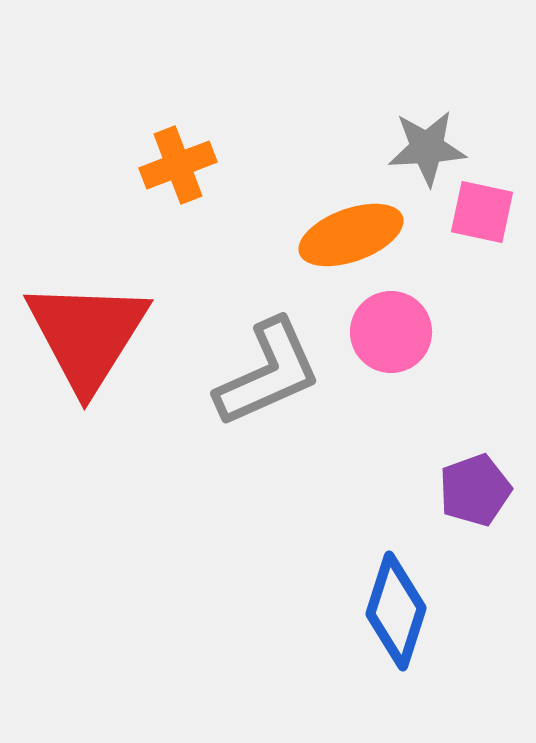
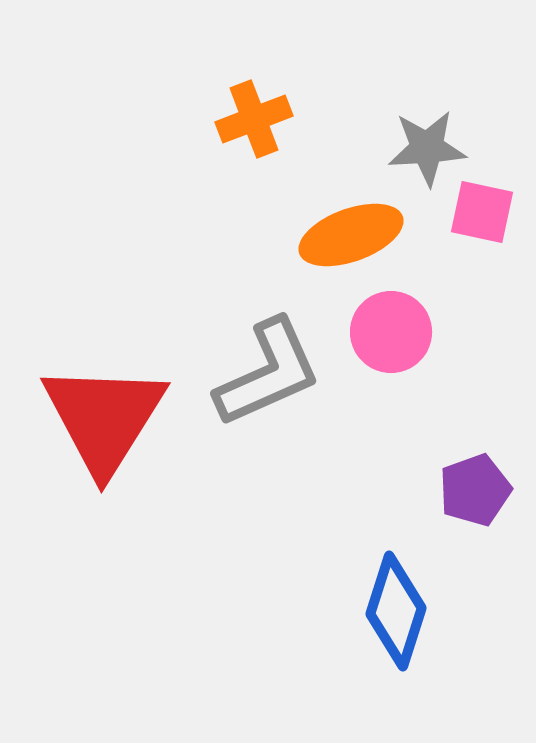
orange cross: moved 76 px right, 46 px up
red triangle: moved 17 px right, 83 px down
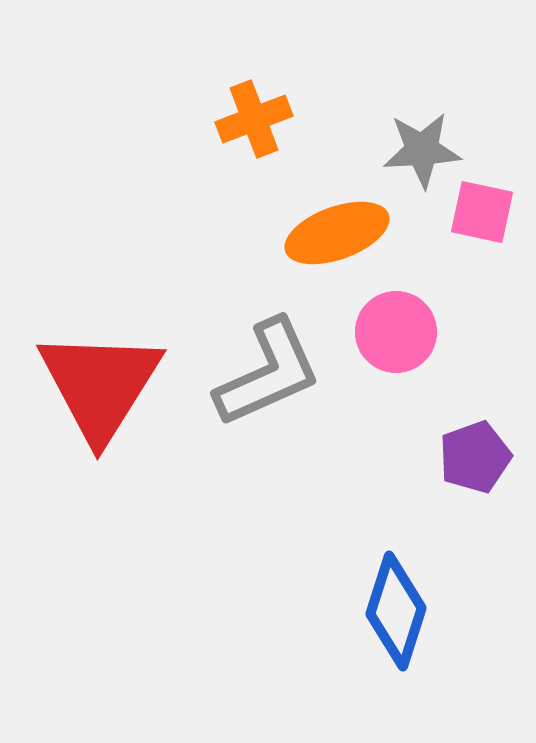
gray star: moved 5 px left, 2 px down
orange ellipse: moved 14 px left, 2 px up
pink circle: moved 5 px right
red triangle: moved 4 px left, 33 px up
purple pentagon: moved 33 px up
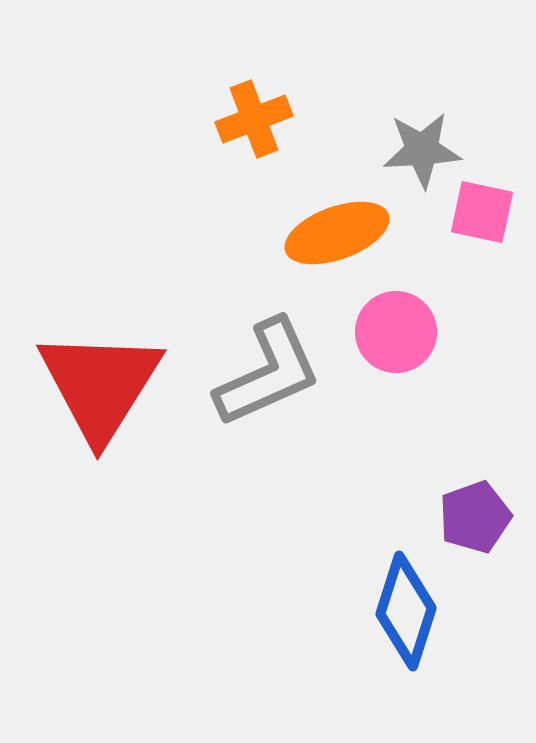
purple pentagon: moved 60 px down
blue diamond: moved 10 px right
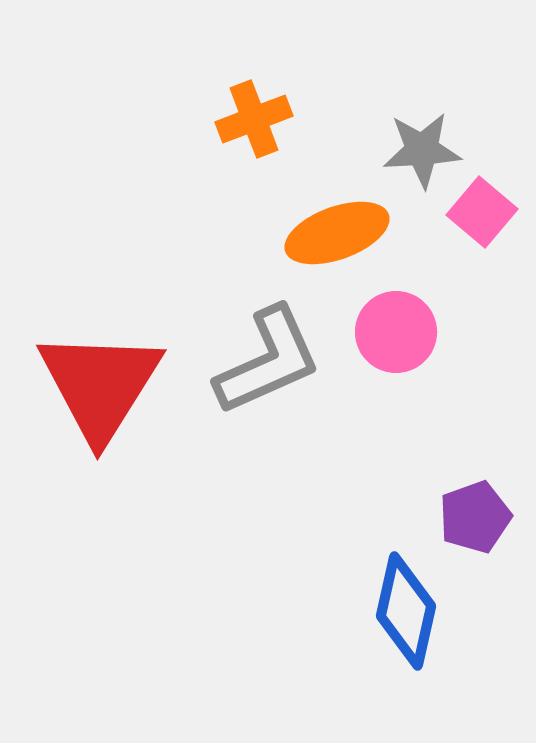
pink square: rotated 28 degrees clockwise
gray L-shape: moved 12 px up
blue diamond: rotated 5 degrees counterclockwise
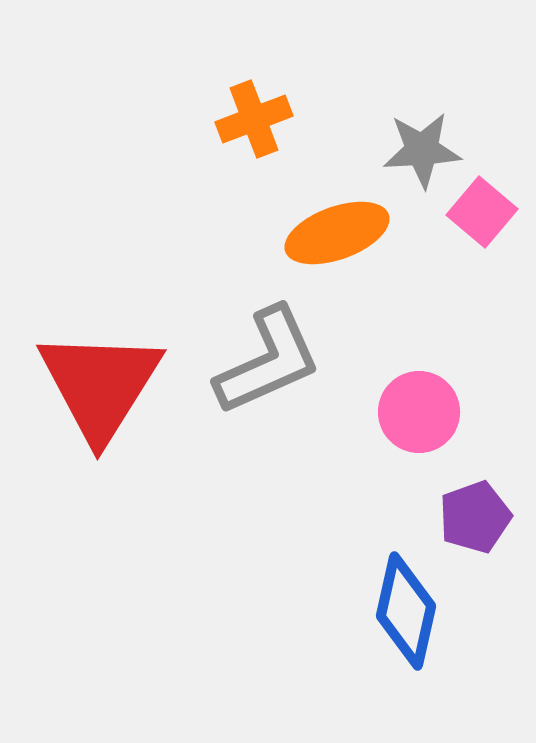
pink circle: moved 23 px right, 80 px down
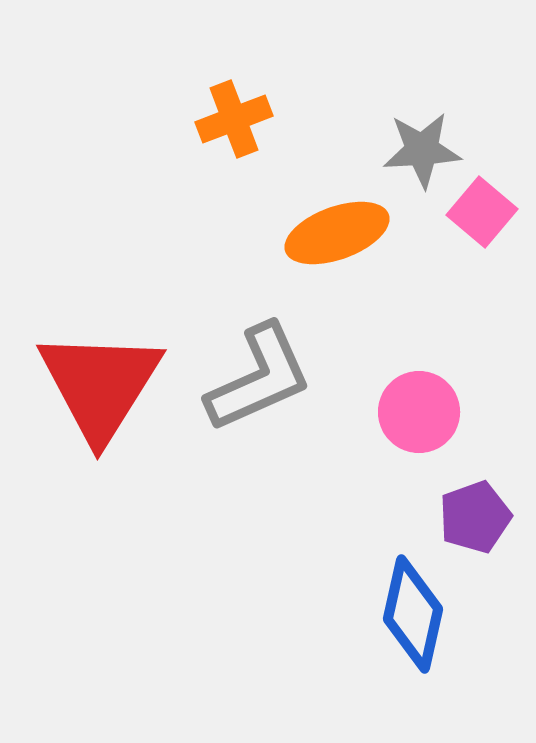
orange cross: moved 20 px left
gray L-shape: moved 9 px left, 17 px down
blue diamond: moved 7 px right, 3 px down
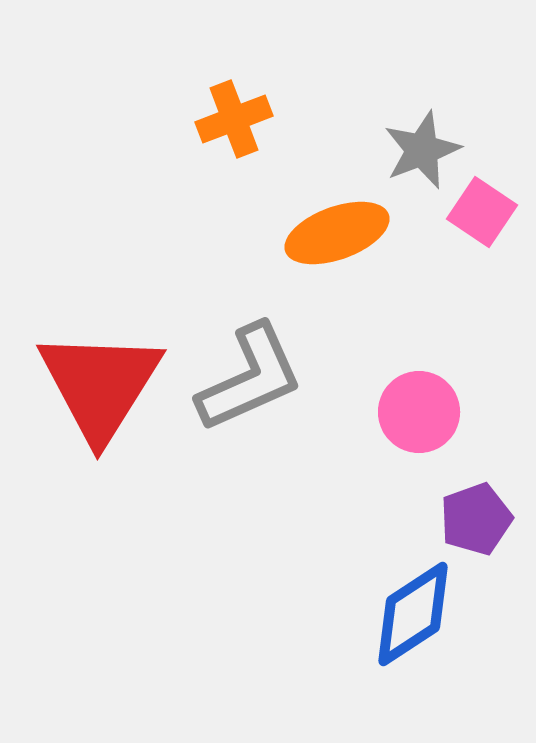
gray star: rotated 18 degrees counterclockwise
pink square: rotated 6 degrees counterclockwise
gray L-shape: moved 9 px left
purple pentagon: moved 1 px right, 2 px down
blue diamond: rotated 44 degrees clockwise
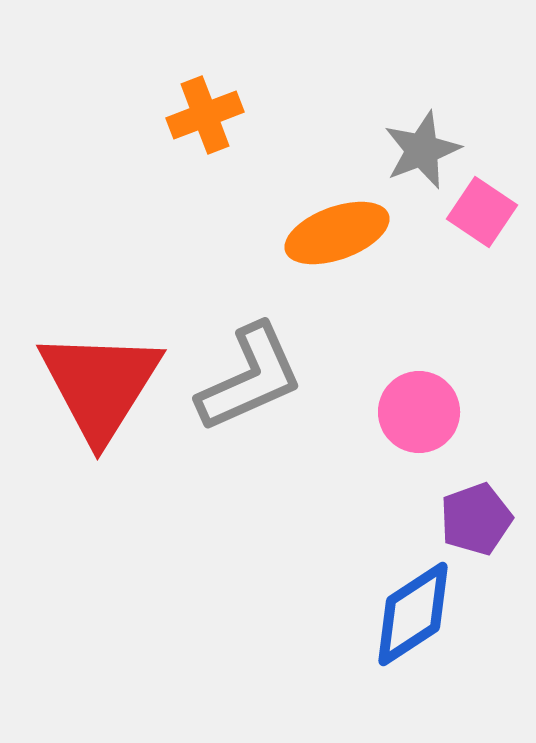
orange cross: moved 29 px left, 4 px up
